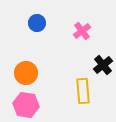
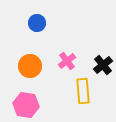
pink cross: moved 15 px left, 30 px down
orange circle: moved 4 px right, 7 px up
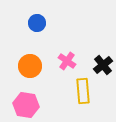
pink cross: rotated 18 degrees counterclockwise
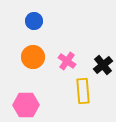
blue circle: moved 3 px left, 2 px up
orange circle: moved 3 px right, 9 px up
pink hexagon: rotated 10 degrees counterclockwise
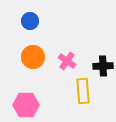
blue circle: moved 4 px left
black cross: moved 1 px down; rotated 36 degrees clockwise
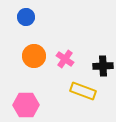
blue circle: moved 4 px left, 4 px up
orange circle: moved 1 px right, 1 px up
pink cross: moved 2 px left, 2 px up
yellow rectangle: rotated 65 degrees counterclockwise
